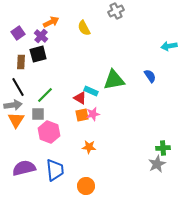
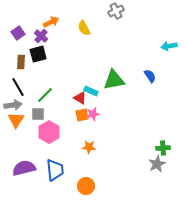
pink hexagon: rotated 10 degrees clockwise
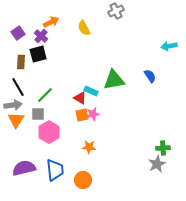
orange circle: moved 3 px left, 6 px up
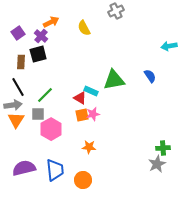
pink hexagon: moved 2 px right, 3 px up
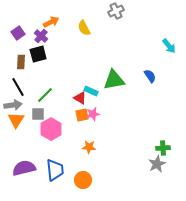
cyan arrow: rotated 119 degrees counterclockwise
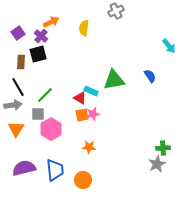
yellow semicircle: rotated 35 degrees clockwise
orange triangle: moved 9 px down
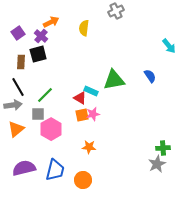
orange triangle: rotated 18 degrees clockwise
blue trapezoid: rotated 20 degrees clockwise
